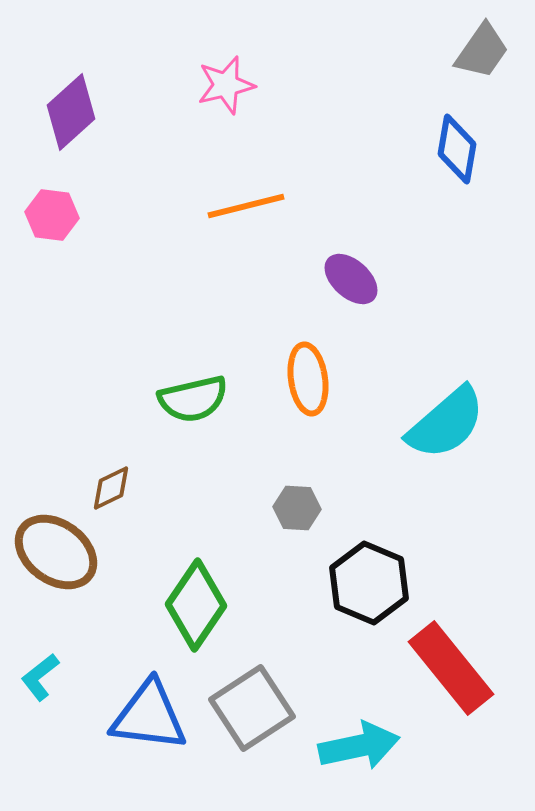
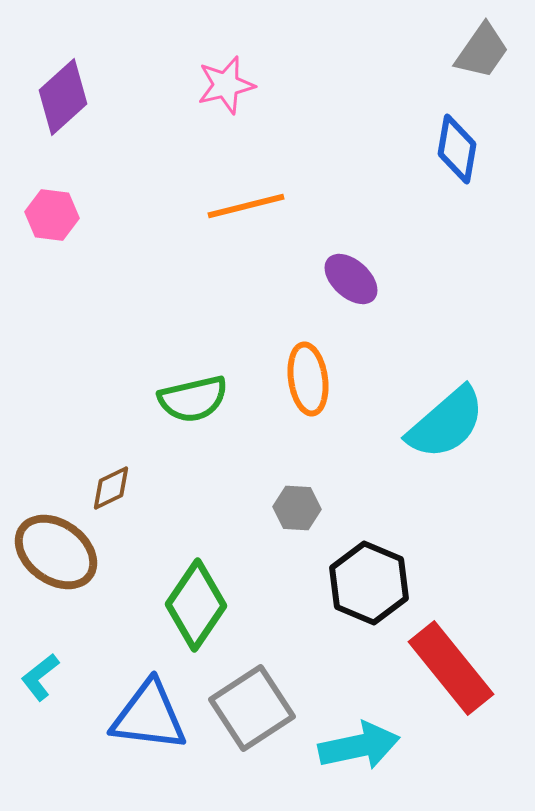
purple diamond: moved 8 px left, 15 px up
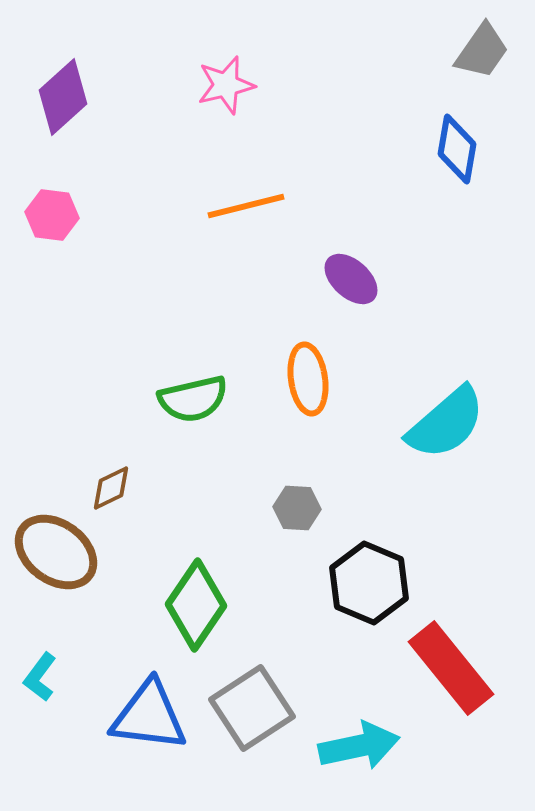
cyan L-shape: rotated 15 degrees counterclockwise
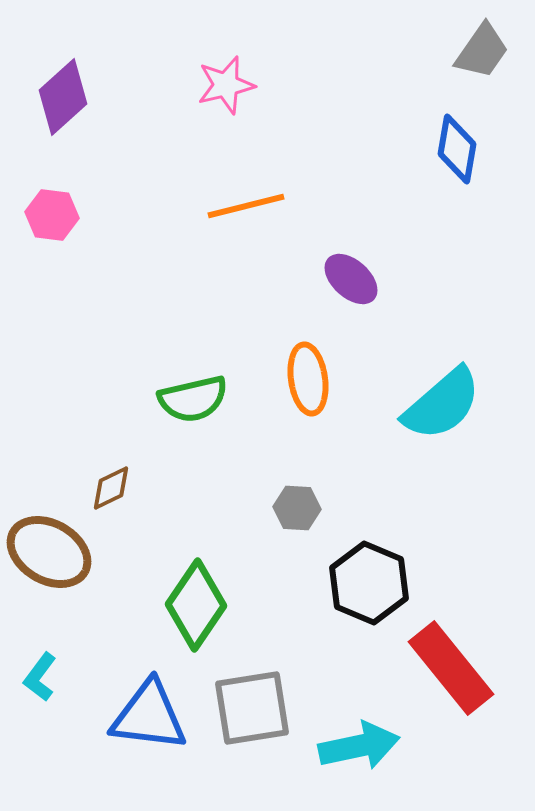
cyan semicircle: moved 4 px left, 19 px up
brown ellipse: moved 7 px left; rotated 6 degrees counterclockwise
gray square: rotated 24 degrees clockwise
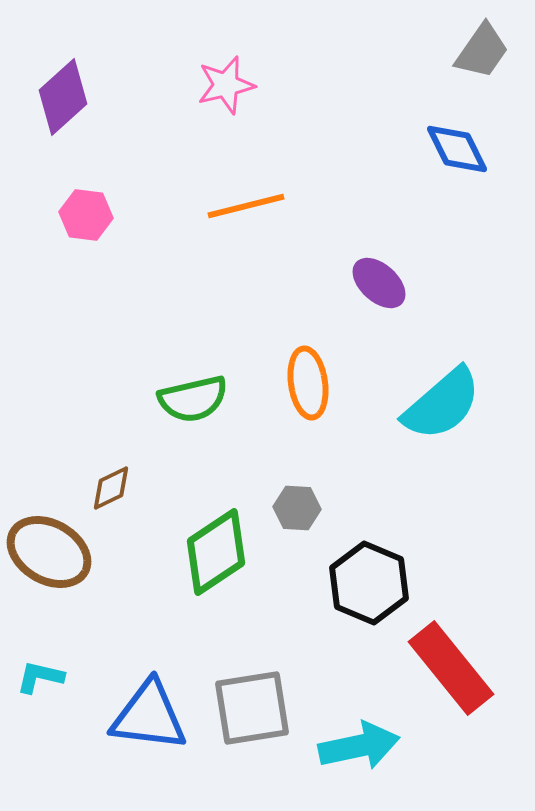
blue diamond: rotated 36 degrees counterclockwise
pink hexagon: moved 34 px right
purple ellipse: moved 28 px right, 4 px down
orange ellipse: moved 4 px down
green diamond: moved 20 px right, 53 px up; rotated 22 degrees clockwise
cyan L-shape: rotated 66 degrees clockwise
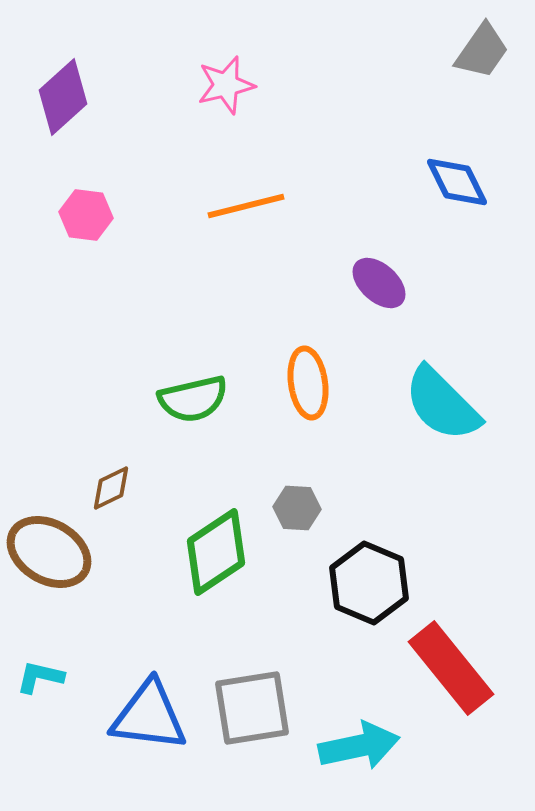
blue diamond: moved 33 px down
cyan semicircle: rotated 86 degrees clockwise
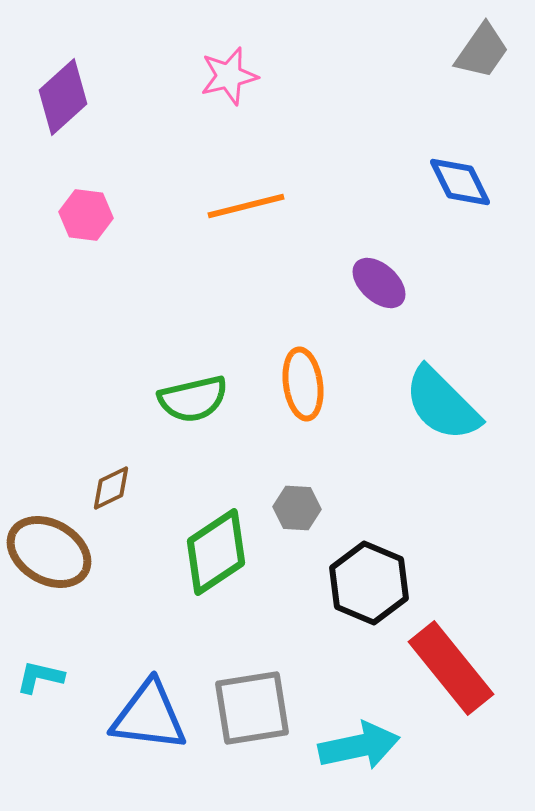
pink star: moved 3 px right, 9 px up
blue diamond: moved 3 px right
orange ellipse: moved 5 px left, 1 px down
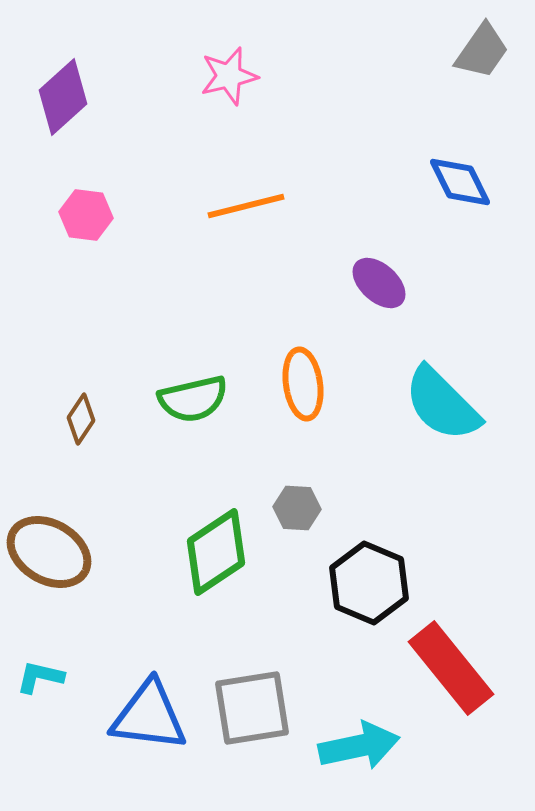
brown diamond: moved 30 px left, 69 px up; rotated 30 degrees counterclockwise
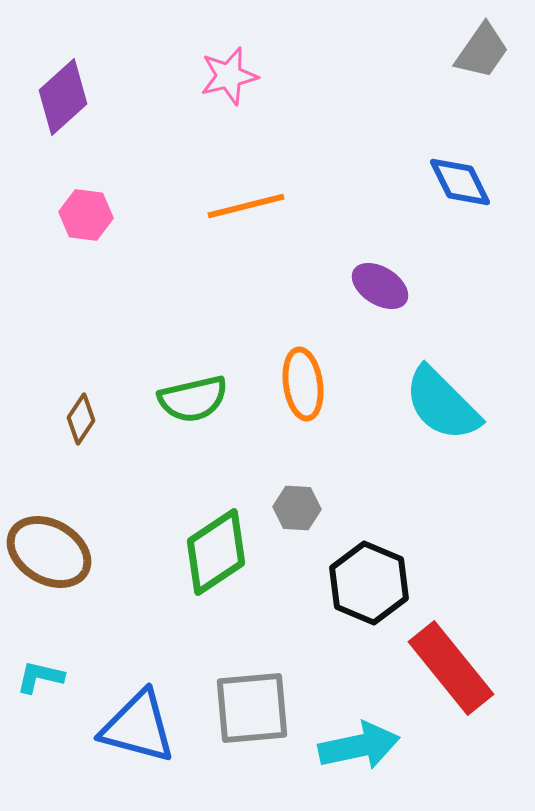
purple ellipse: moved 1 px right, 3 px down; rotated 10 degrees counterclockwise
gray square: rotated 4 degrees clockwise
blue triangle: moved 11 px left, 11 px down; rotated 8 degrees clockwise
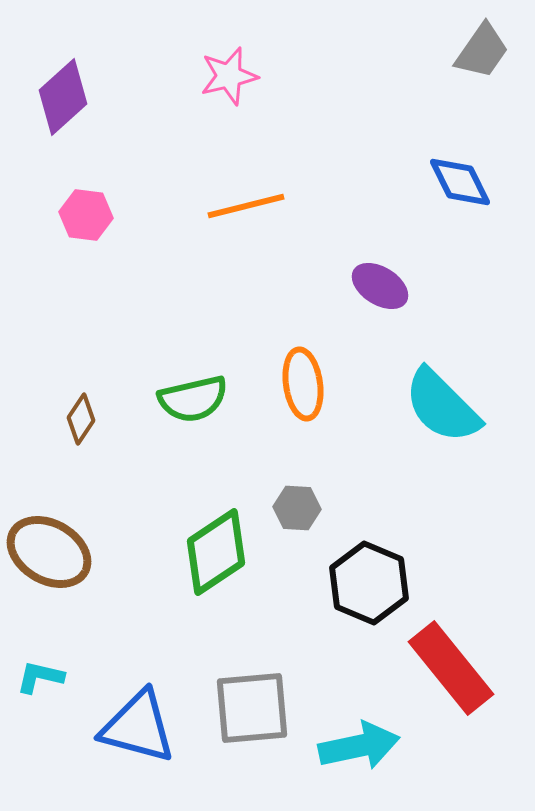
cyan semicircle: moved 2 px down
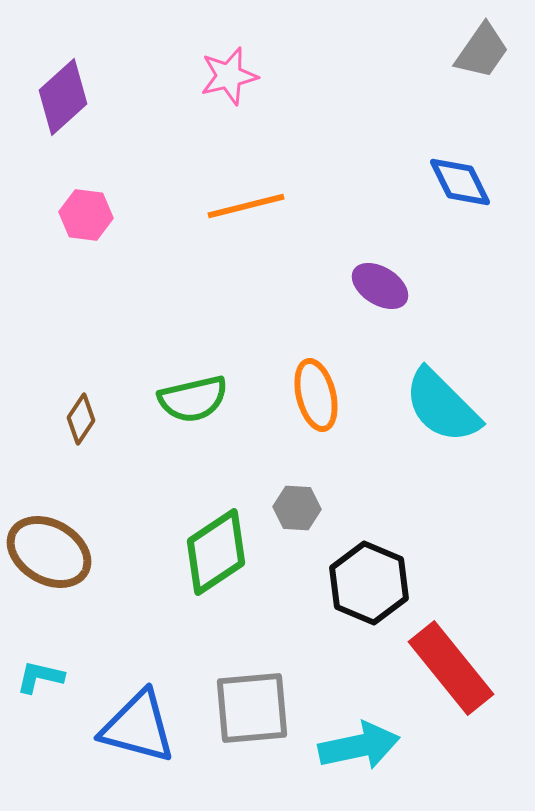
orange ellipse: moved 13 px right, 11 px down; rotated 6 degrees counterclockwise
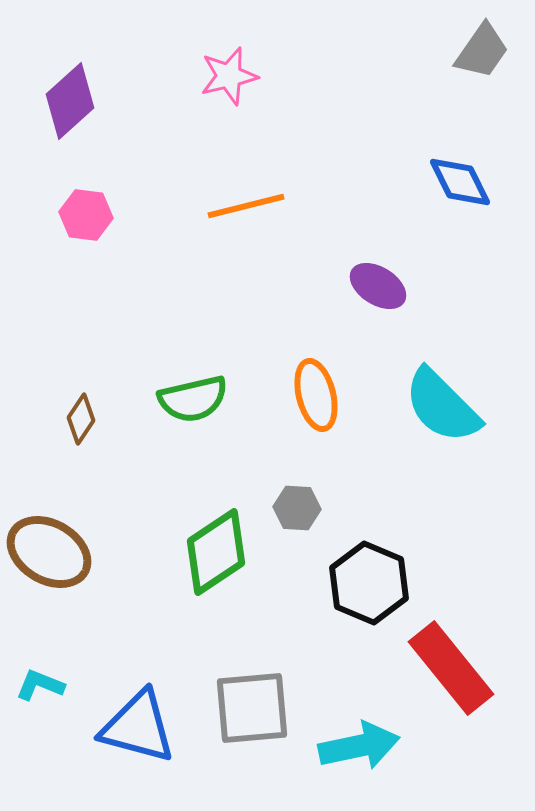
purple diamond: moved 7 px right, 4 px down
purple ellipse: moved 2 px left
cyan L-shape: moved 8 px down; rotated 9 degrees clockwise
